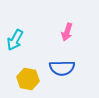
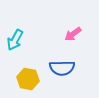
pink arrow: moved 6 px right, 2 px down; rotated 36 degrees clockwise
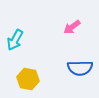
pink arrow: moved 1 px left, 7 px up
blue semicircle: moved 18 px right
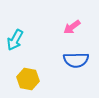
blue semicircle: moved 4 px left, 8 px up
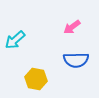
cyan arrow: rotated 20 degrees clockwise
yellow hexagon: moved 8 px right
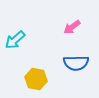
blue semicircle: moved 3 px down
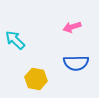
pink arrow: rotated 18 degrees clockwise
cyan arrow: rotated 85 degrees clockwise
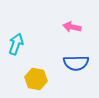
pink arrow: rotated 30 degrees clockwise
cyan arrow: moved 1 px right, 4 px down; rotated 65 degrees clockwise
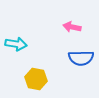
cyan arrow: rotated 80 degrees clockwise
blue semicircle: moved 5 px right, 5 px up
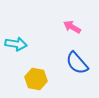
pink arrow: rotated 18 degrees clockwise
blue semicircle: moved 4 px left, 5 px down; rotated 50 degrees clockwise
